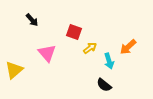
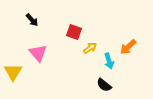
pink triangle: moved 9 px left
yellow triangle: moved 1 px left, 2 px down; rotated 18 degrees counterclockwise
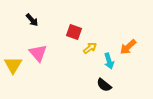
yellow triangle: moved 7 px up
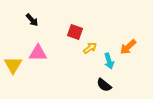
red square: moved 1 px right
pink triangle: rotated 48 degrees counterclockwise
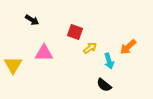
black arrow: rotated 16 degrees counterclockwise
pink triangle: moved 6 px right
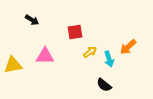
red square: rotated 28 degrees counterclockwise
yellow arrow: moved 4 px down
pink triangle: moved 1 px right, 3 px down
cyan arrow: moved 2 px up
yellow triangle: rotated 48 degrees clockwise
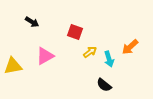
black arrow: moved 2 px down
red square: rotated 28 degrees clockwise
orange arrow: moved 2 px right
pink triangle: rotated 30 degrees counterclockwise
yellow triangle: moved 1 px down
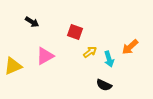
yellow triangle: rotated 12 degrees counterclockwise
black semicircle: rotated 14 degrees counterclockwise
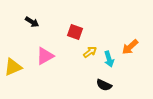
yellow triangle: moved 1 px down
